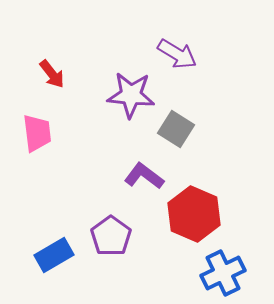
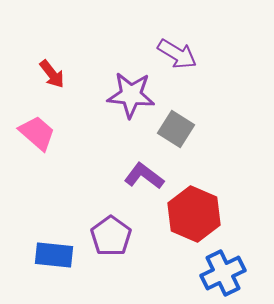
pink trapezoid: rotated 42 degrees counterclockwise
blue rectangle: rotated 36 degrees clockwise
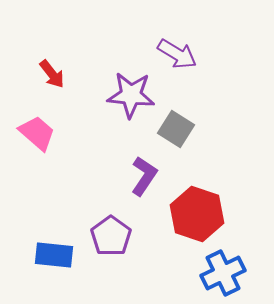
purple L-shape: rotated 87 degrees clockwise
red hexagon: moved 3 px right; rotated 4 degrees counterclockwise
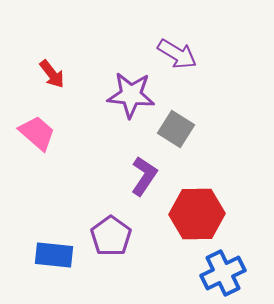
red hexagon: rotated 20 degrees counterclockwise
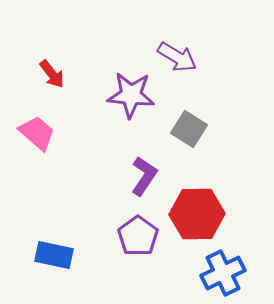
purple arrow: moved 3 px down
gray square: moved 13 px right
purple pentagon: moved 27 px right
blue rectangle: rotated 6 degrees clockwise
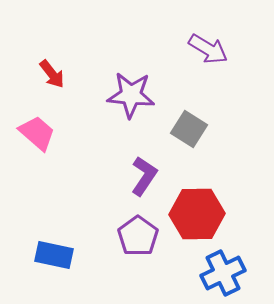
purple arrow: moved 31 px right, 8 px up
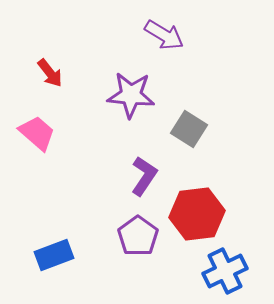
purple arrow: moved 44 px left, 14 px up
red arrow: moved 2 px left, 1 px up
red hexagon: rotated 6 degrees counterclockwise
blue rectangle: rotated 33 degrees counterclockwise
blue cross: moved 2 px right, 2 px up
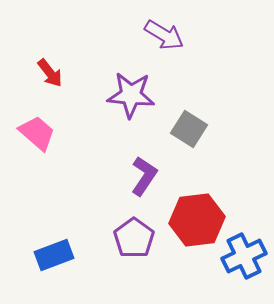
red hexagon: moved 6 px down
purple pentagon: moved 4 px left, 2 px down
blue cross: moved 19 px right, 15 px up
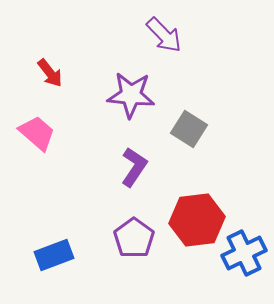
purple arrow: rotated 15 degrees clockwise
purple L-shape: moved 10 px left, 9 px up
blue cross: moved 3 px up
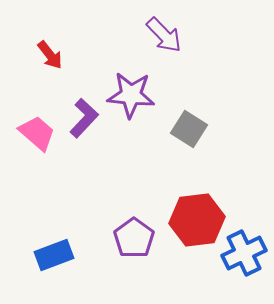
red arrow: moved 18 px up
purple L-shape: moved 50 px left, 49 px up; rotated 9 degrees clockwise
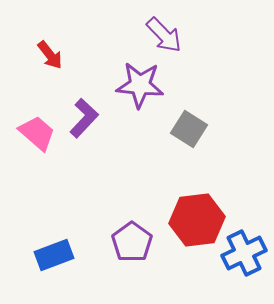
purple star: moved 9 px right, 10 px up
purple pentagon: moved 2 px left, 4 px down
